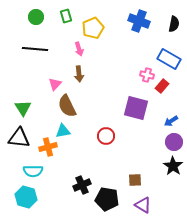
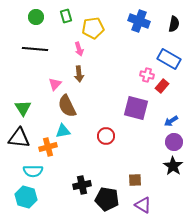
yellow pentagon: rotated 15 degrees clockwise
black cross: rotated 12 degrees clockwise
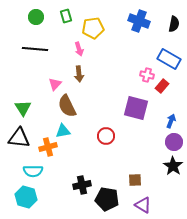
blue arrow: rotated 144 degrees clockwise
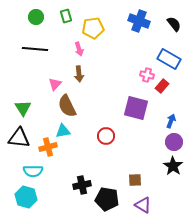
black semicircle: rotated 49 degrees counterclockwise
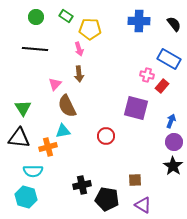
green rectangle: rotated 40 degrees counterclockwise
blue cross: rotated 20 degrees counterclockwise
yellow pentagon: moved 3 px left, 1 px down; rotated 10 degrees clockwise
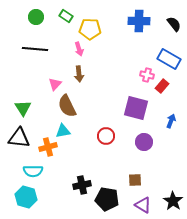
purple circle: moved 30 px left
black star: moved 35 px down
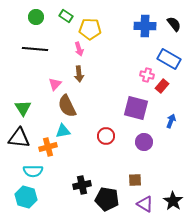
blue cross: moved 6 px right, 5 px down
purple triangle: moved 2 px right, 1 px up
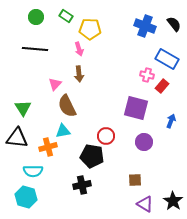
blue cross: rotated 20 degrees clockwise
blue rectangle: moved 2 px left
black triangle: moved 2 px left
black pentagon: moved 15 px left, 43 px up
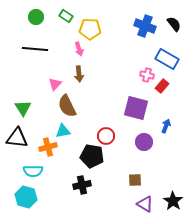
blue arrow: moved 5 px left, 5 px down
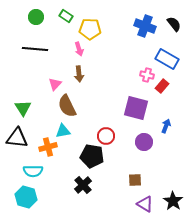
black cross: moved 1 px right; rotated 30 degrees counterclockwise
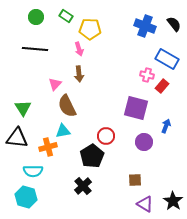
black pentagon: rotated 30 degrees clockwise
black cross: moved 1 px down
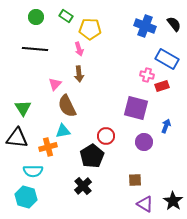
red rectangle: rotated 32 degrees clockwise
